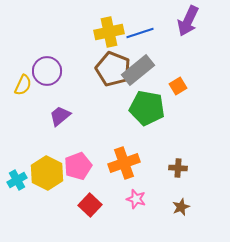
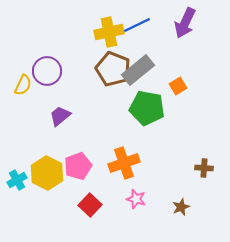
purple arrow: moved 3 px left, 2 px down
blue line: moved 3 px left, 8 px up; rotated 8 degrees counterclockwise
brown cross: moved 26 px right
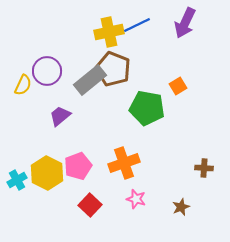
gray rectangle: moved 48 px left, 10 px down
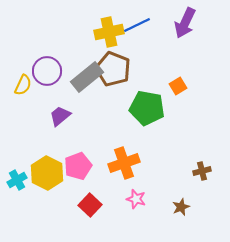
gray rectangle: moved 3 px left, 3 px up
brown cross: moved 2 px left, 3 px down; rotated 18 degrees counterclockwise
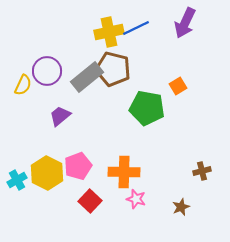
blue line: moved 1 px left, 3 px down
brown pentagon: rotated 8 degrees counterclockwise
orange cross: moved 9 px down; rotated 20 degrees clockwise
red square: moved 4 px up
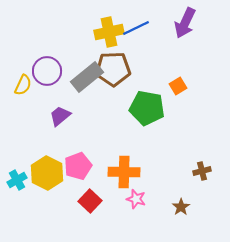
brown pentagon: rotated 16 degrees counterclockwise
brown star: rotated 12 degrees counterclockwise
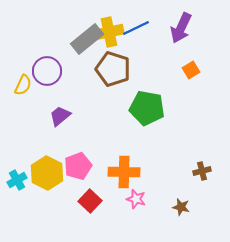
purple arrow: moved 4 px left, 5 px down
brown pentagon: rotated 20 degrees clockwise
gray rectangle: moved 38 px up
orange square: moved 13 px right, 16 px up
brown star: rotated 24 degrees counterclockwise
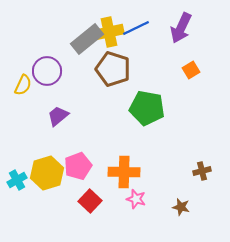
purple trapezoid: moved 2 px left
yellow hexagon: rotated 16 degrees clockwise
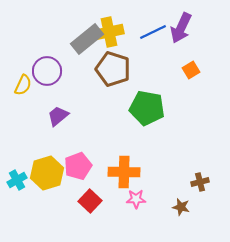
blue line: moved 17 px right, 4 px down
brown cross: moved 2 px left, 11 px down
pink star: rotated 18 degrees counterclockwise
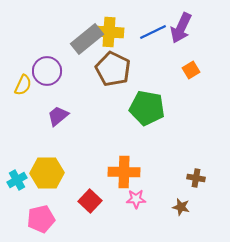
yellow cross: rotated 16 degrees clockwise
brown pentagon: rotated 8 degrees clockwise
pink pentagon: moved 37 px left, 53 px down; rotated 8 degrees clockwise
yellow hexagon: rotated 16 degrees clockwise
brown cross: moved 4 px left, 4 px up; rotated 24 degrees clockwise
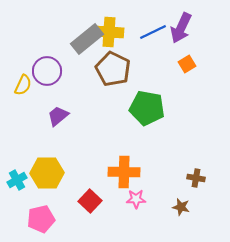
orange square: moved 4 px left, 6 px up
